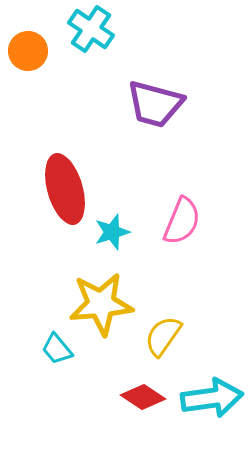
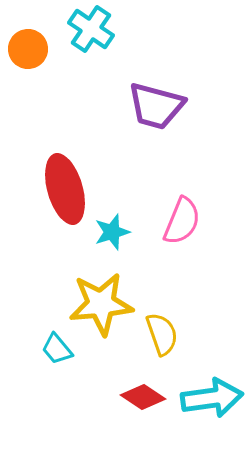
orange circle: moved 2 px up
purple trapezoid: moved 1 px right, 2 px down
yellow semicircle: moved 1 px left, 2 px up; rotated 126 degrees clockwise
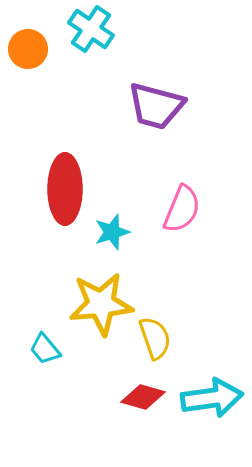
red ellipse: rotated 16 degrees clockwise
pink semicircle: moved 12 px up
yellow semicircle: moved 7 px left, 4 px down
cyan trapezoid: moved 12 px left
red diamond: rotated 18 degrees counterclockwise
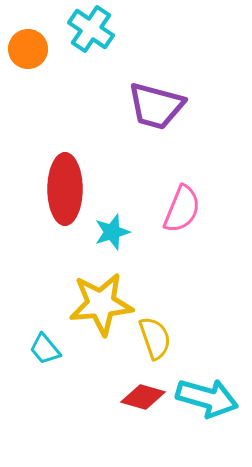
cyan arrow: moved 5 px left; rotated 24 degrees clockwise
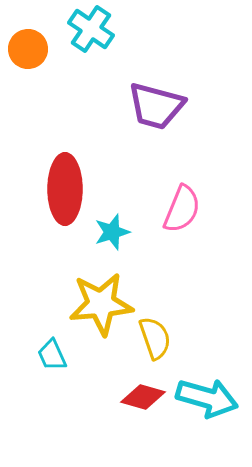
cyan trapezoid: moved 7 px right, 6 px down; rotated 16 degrees clockwise
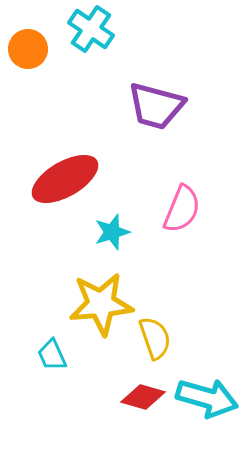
red ellipse: moved 10 px up; rotated 60 degrees clockwise
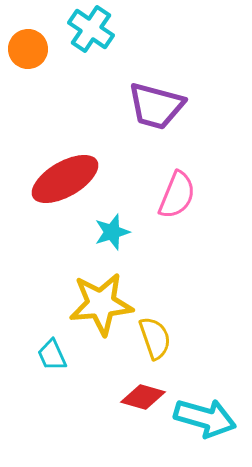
pink semicircle: moved 5 px left, 14 px up
cyan arrow: moved 2 px left, 20 px down
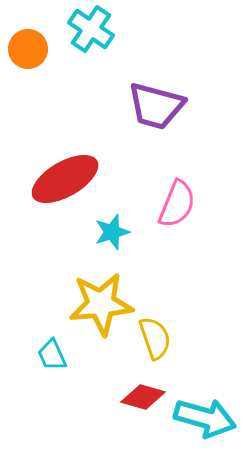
pink semicircle: moved 9 px down
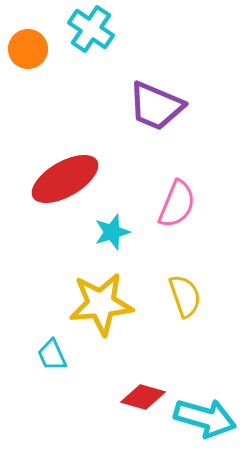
purple trapezoid: rotated 8 degrees clockwise
yellow semicircle: moved 30 px right, 42 px up
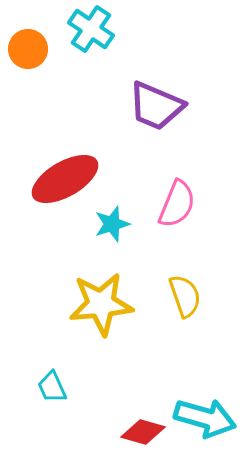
cyan star: moved 8 px up
cyan trapezoid: moved 32 px down
red diamond: moved 35 px down
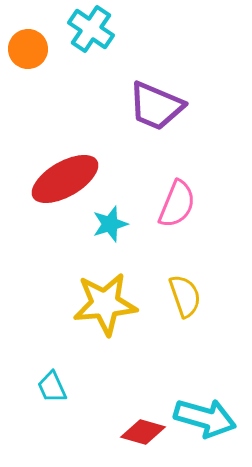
cyan star: moved 2 px left
yellow star: moved 4 px right
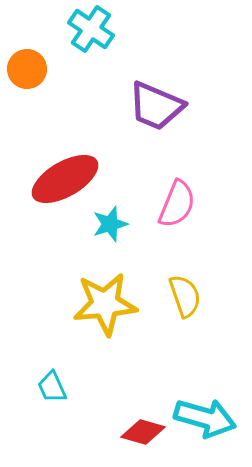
orange circle: moved 1 px left, 20 px down
